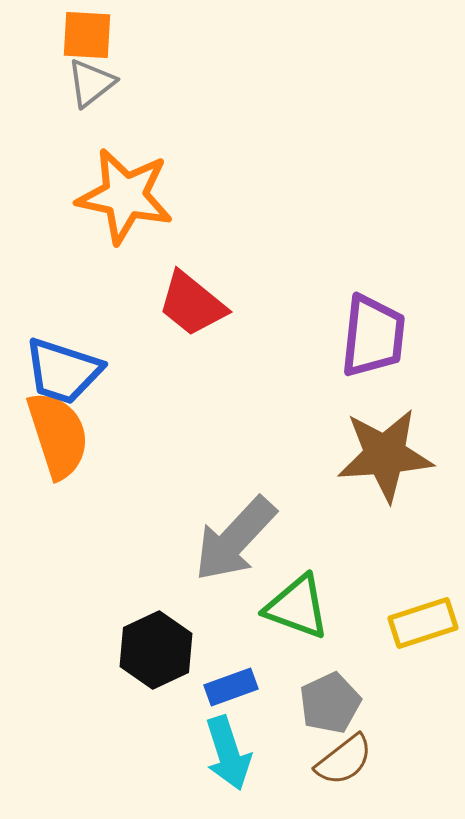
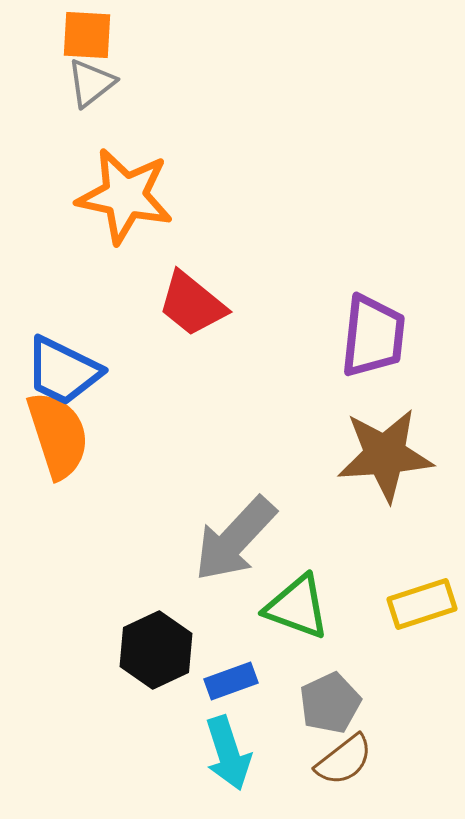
blue trapezoid: rotated 8 degrees clockwise
yellow rectangle: moved 1 px left, 19 px up
blue rectangle: moved 6 px up
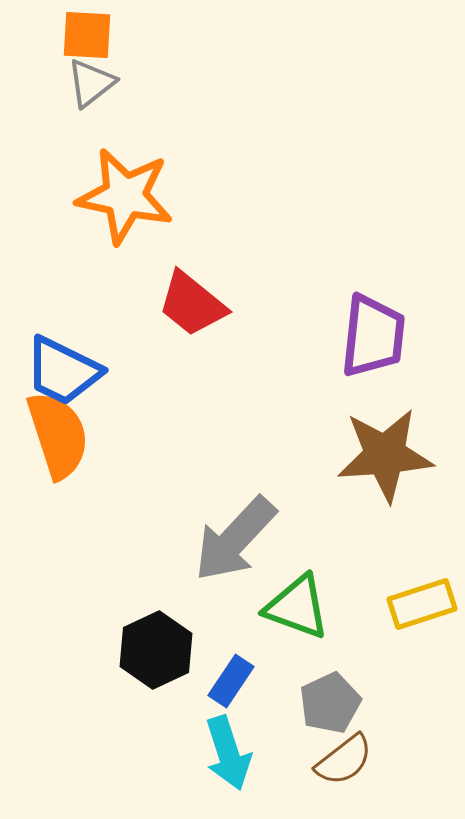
blue rectangle: rotated 36 degrees counterclockwise
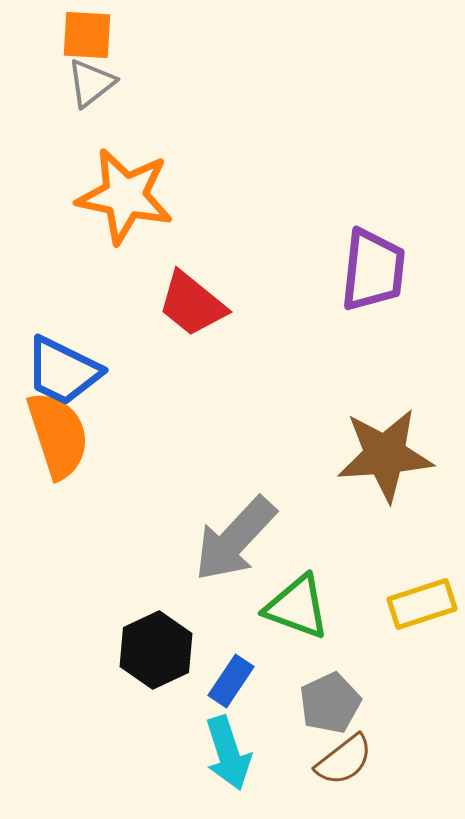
purple trapezoid: moved 66 px up
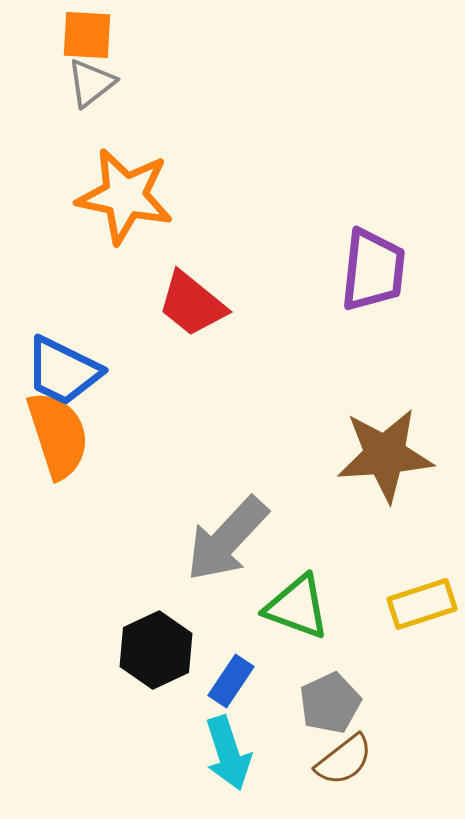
gray arrow: moved 8 px left
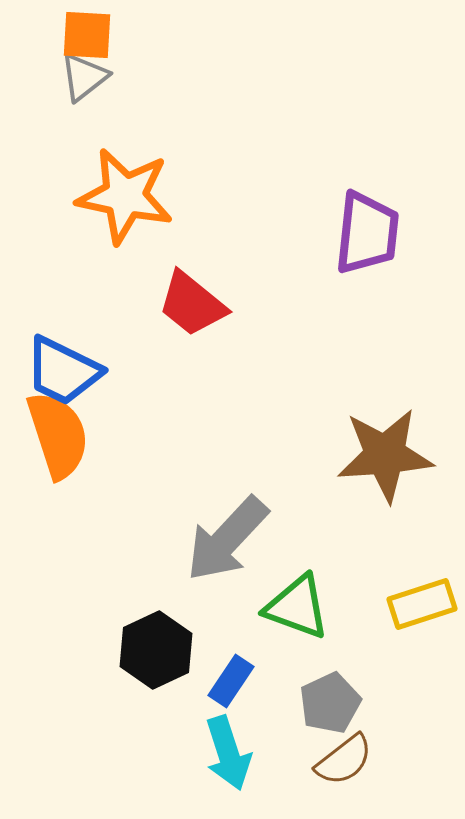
gray triangle: moved 7 px left, 6 px up
purple trapezoid: moved 6 px left, 37 px up
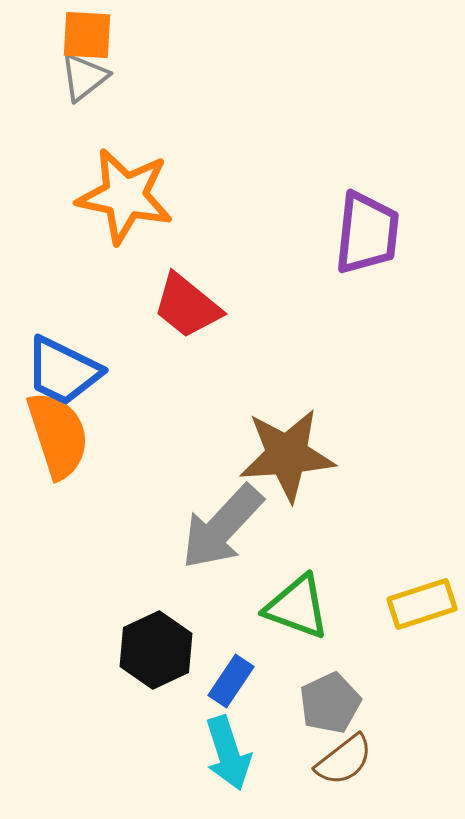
red trapezoid: moved 5 px left, 2 px down
brown star: moved 98 px left
gray arrow: moved 5 px left, 12 px up
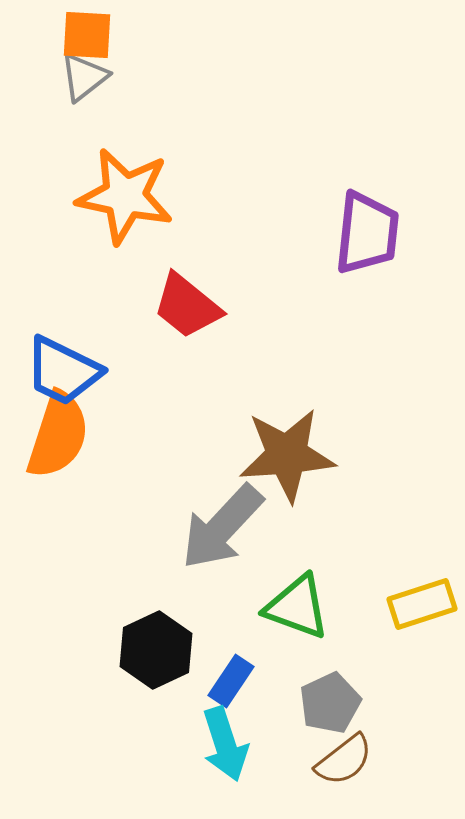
orange semicircle: rotated 36 degrees clockwise
cyan arrow: moved 3 px left, 9 px up
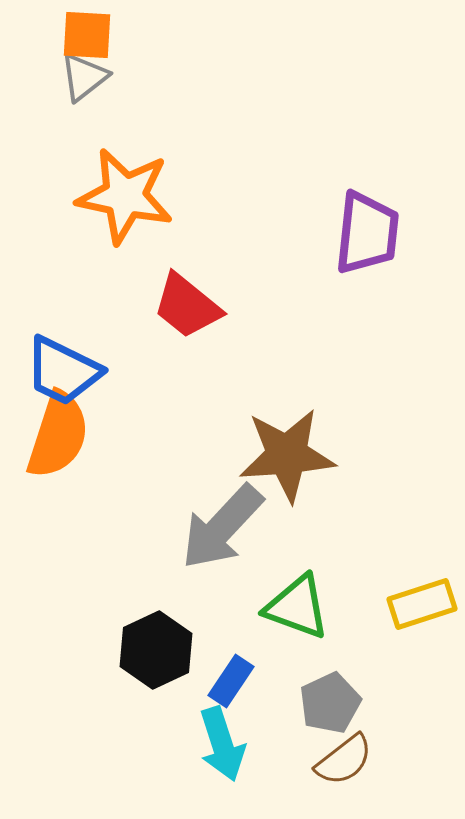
cyan arrow: moved 3 px left
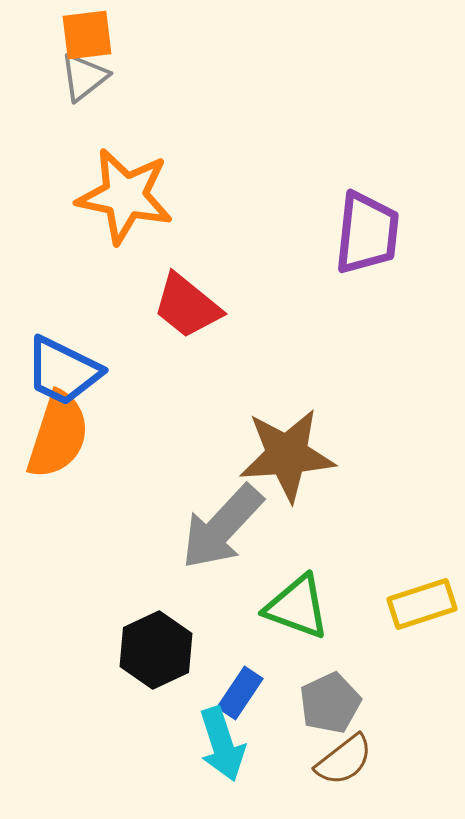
orange square: rotated 10 degrees counterclockwise
blue rectangle: moved 9 px right, 12 px down
